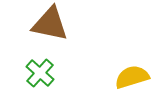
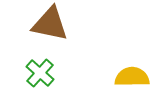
yellow semicircle: rotated 16 degrees clockwise
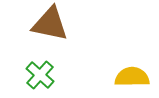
green cross: moved 2 px down
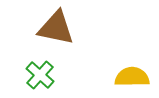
brown triangle: moved 6 px right, 4 px down
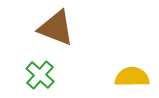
brown triangle: rotated 9 degrees clockwise
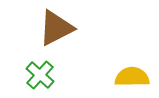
brown triangle: rotated 48 degrees counterclockwise
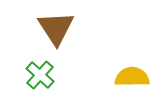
brown triangle: rotated 36 degrees counterclockwise
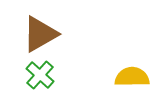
brown triangle: moved 16 px left, 6 px down; rotated 33 degrees clockwise
